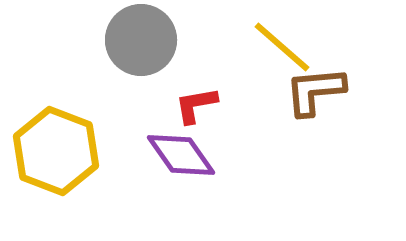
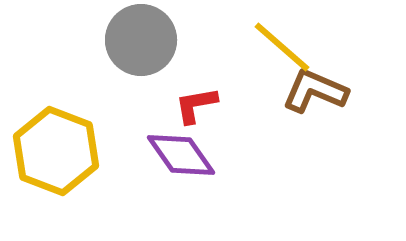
brown L-shape: rotated 28 degrees clockwise
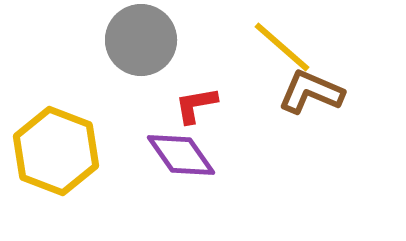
brown L-shape: moved 4 px left, 1 px down
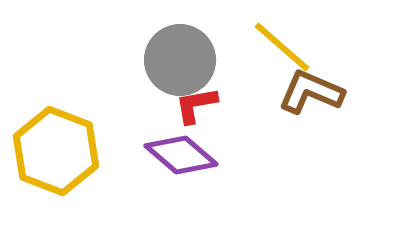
gray circle: moved 39 px right, 20 px down
purple diamond: rotated 14 degrees counterclockwise
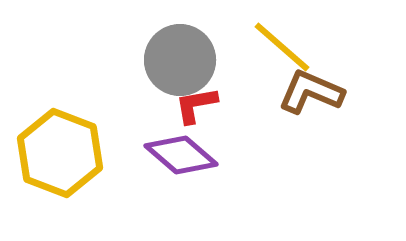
yellow hexagon: moved 4 px right, 2 px down
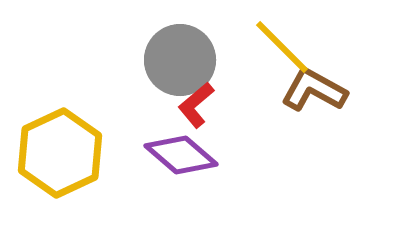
yellow line: rotated 4 degrees clockwise
brown L-shape: moved 3 px right, 2 px up; rotated 6 degrees clockwise
red L-shape: rotated 30 degrees counterclockwise
yellow hexagon: rotated 14 degrees clockwise
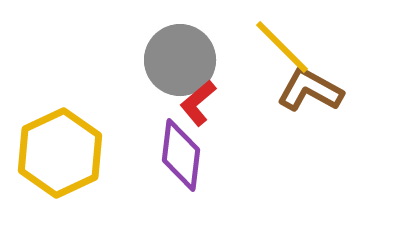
brown L-shape: moved 4 px left
red L-shape: moved 2 px right, 2 px up
purple diamond: rotated 56 degrees clockwise
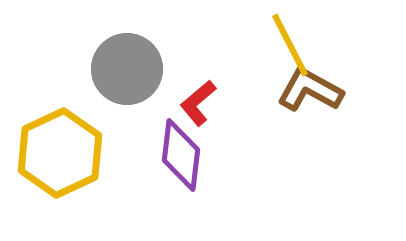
yellow line: moved 8 px right, 2 px up; rotated 18 degrees clockwise
gray circle: moved 53 px left, 9 px down
